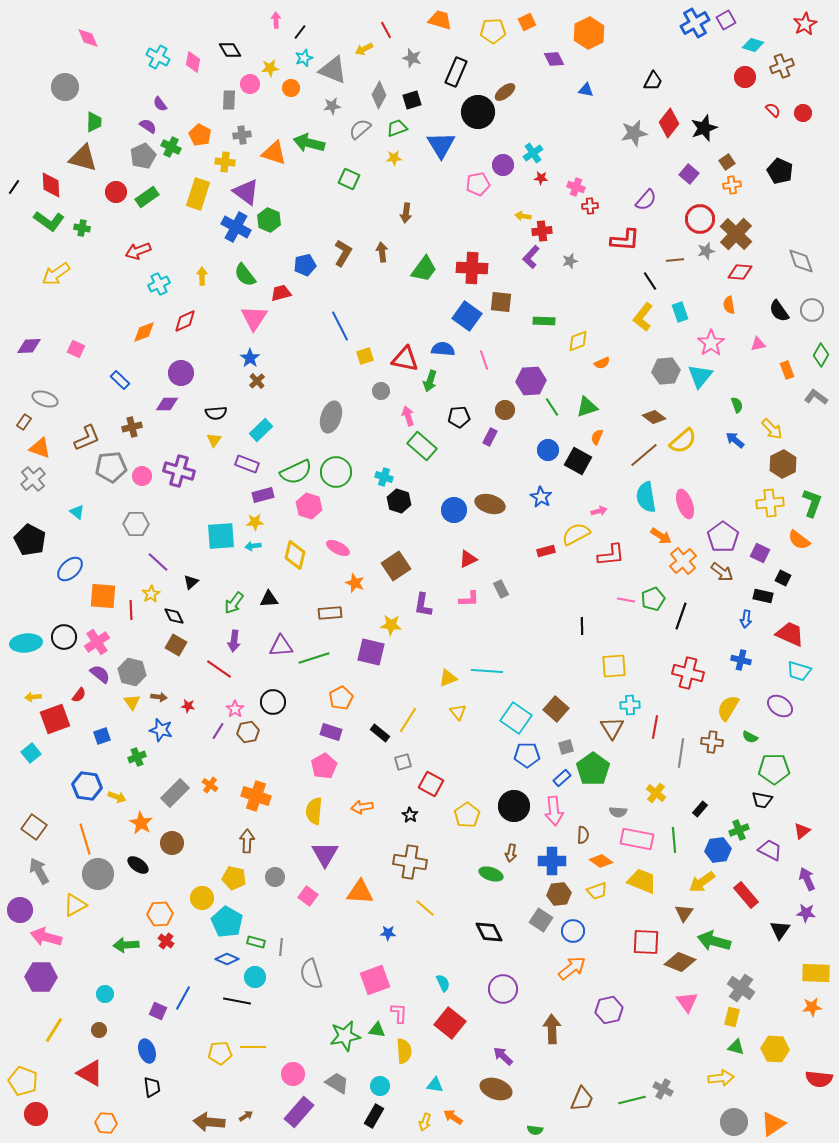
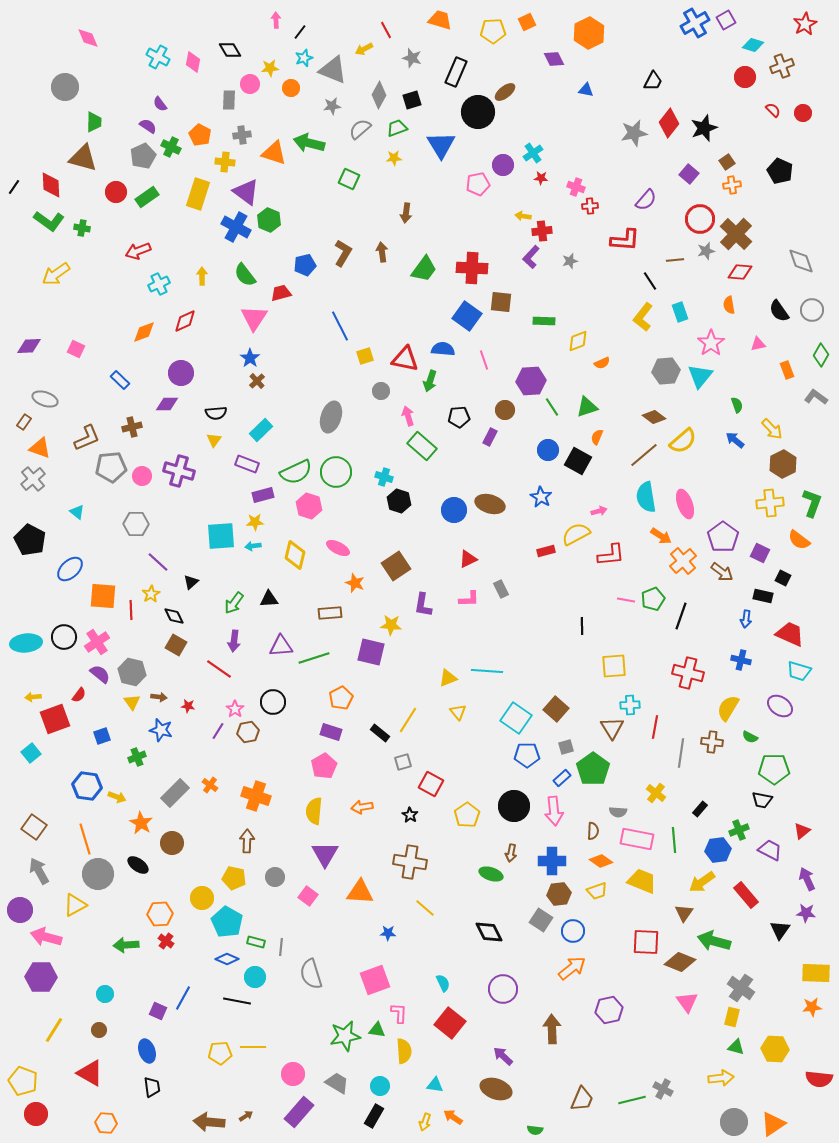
brown semicircle at (583, 835): moved 10 px right, 4 px up
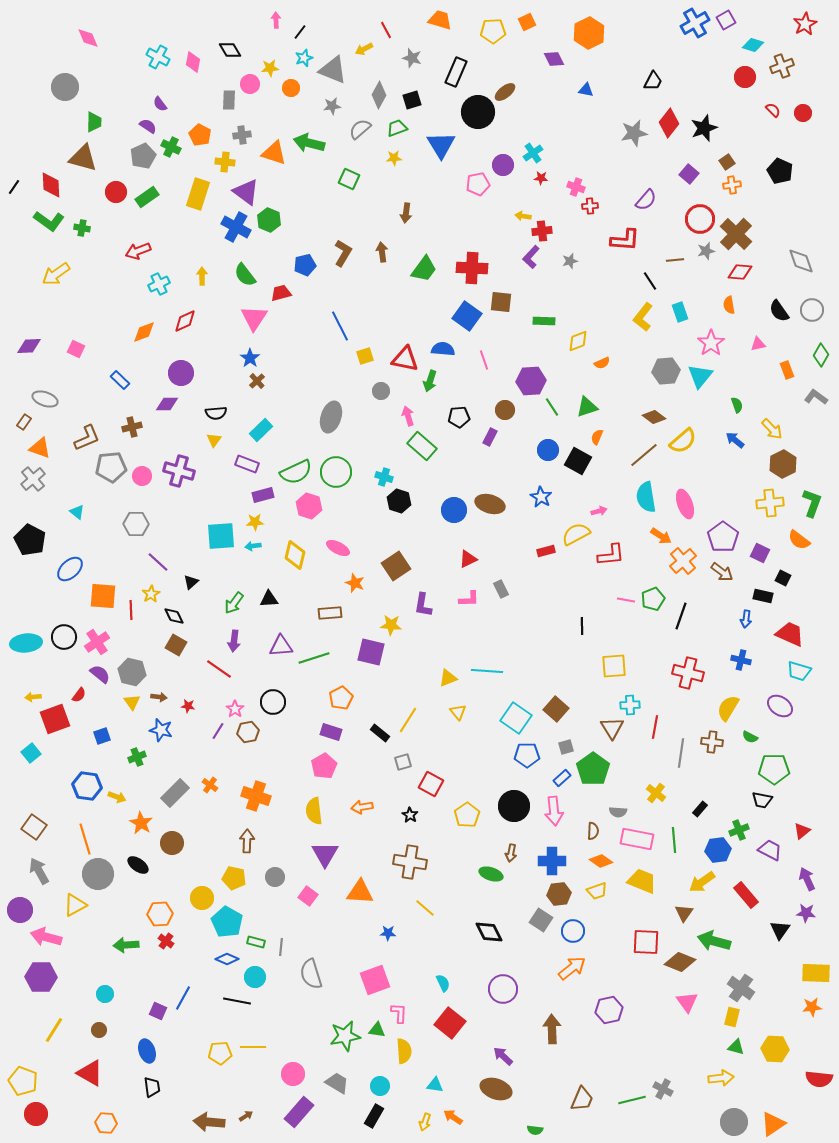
yellow semicircle at (314, 811): rotated 12 degrees counterclockwise
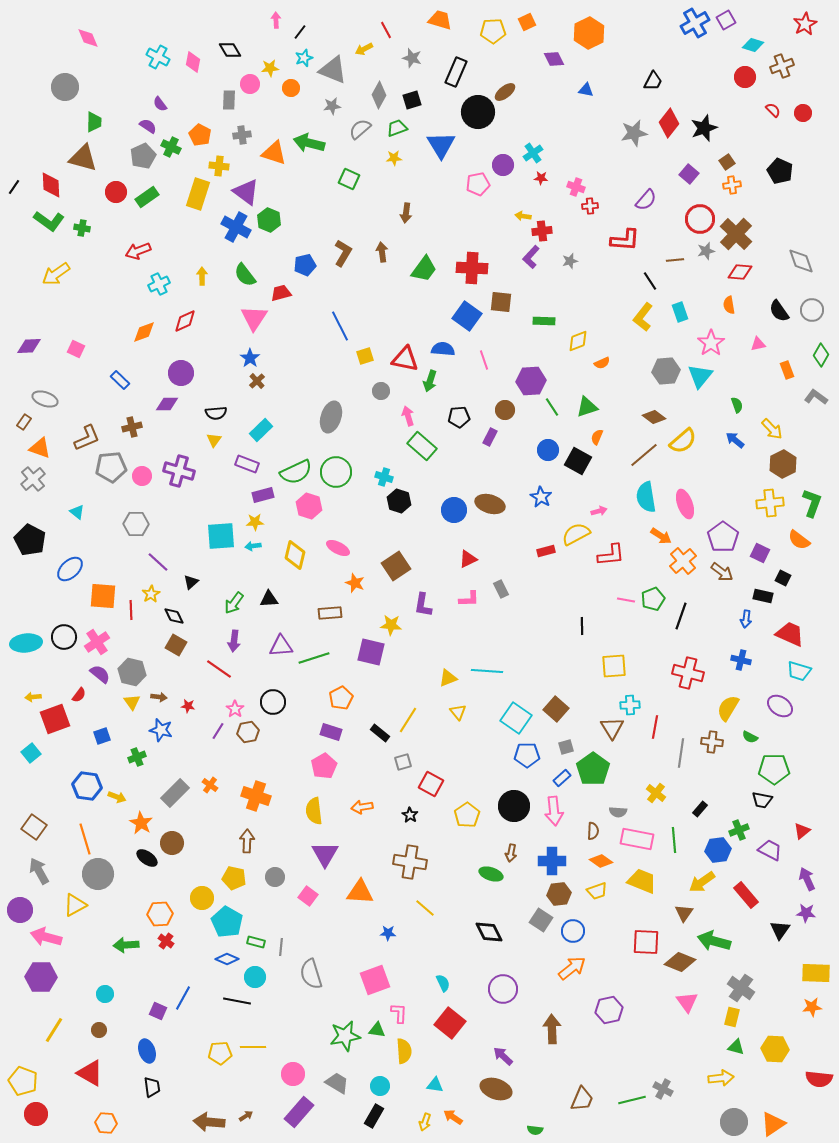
yellow cross at (225, 162): moved 6 px left, 4 px down
black ellipse at (138, 865): moved 9 px right, 7 px up
